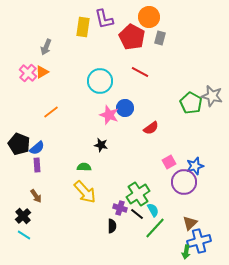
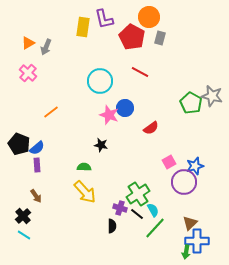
orange triangle: moved 14 px left, 29 px up
blue cross: moved 2 px left; rotated 15 degrees clockwise
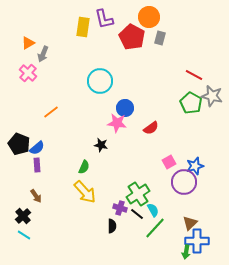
gray arrow: moved 3 px left, 7 px down
red line: moved 54 px right, 3 px down
pink star: moved 8 px right, 8 px down; rotated 12 degrees counterclockwise
green semicircle: rotated 112 degrees clockwise
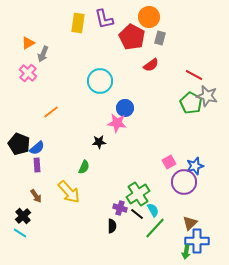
yellow rectangle: moved 5 px left, 4 px up
gray star: moved 5 px left
red semicircle: moved 63 px up
black star: moved 2 px left, 3 px up; rotated 16 degrees counterclockwise
yellow arrow: moved 16 px left
cyan line: moved 4 px left, 2 px up
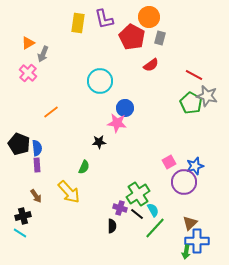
blue semicircle: rotated 56 degrees counterclockwise
black cross: rotated 28 degrees clockwise
